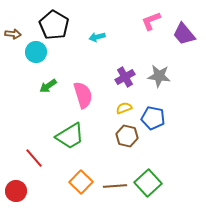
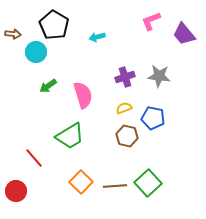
purple cross: rotated 12 degrees clockwise
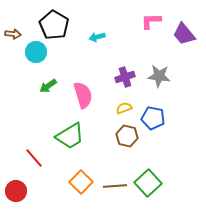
pink L-shape: rotated 20 degrees clockwise
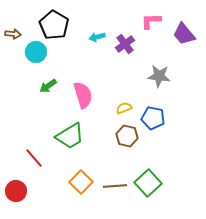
purple cross: moved 33 px up; rotated 18 degrees counterclockwise
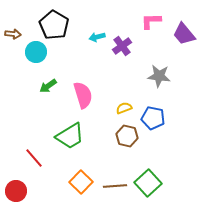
purple cross: moved 3 px left, 2 px down
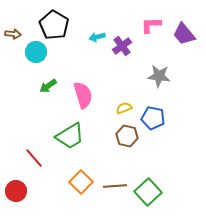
pink L-shape: moved 4 px down
green square: moved 9 px down
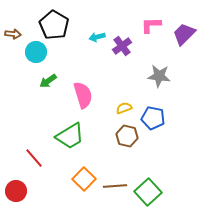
purple trapezoid: rotated 85 degrees clockwise
green arrow: moved 5 px up
orange square: moved 3 px right, 3 px up
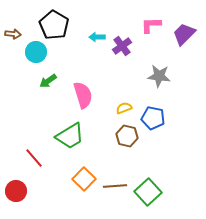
cyan arrow: rotated 14 degrees clockwise
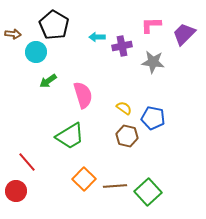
purple cross: rotated 24 degrees clockwise
gray star: moved 6 px left, 14 px up
yellow semicircle: rotated 56 degrees clockwise
red line: moved 7 px left, 4 px down
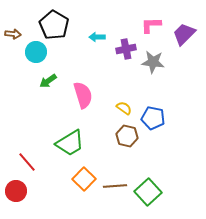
purple cross: moved 4 px right, 3 px down
green trapezoid: moved 7 px down
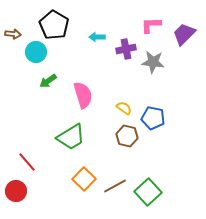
green trapezoid: moved 1 px right, 6 px up
brown line: rotated 25 degrees counterclockwise
